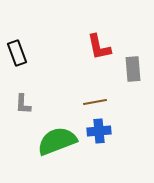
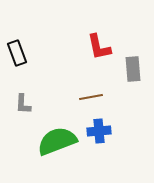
brown line: moved 4 px left, 5 px up
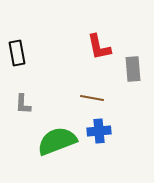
black rectangle: rotated 10 degrees clockwise
brown line: moved 1 px right, 1 px down; rotated 20 degrees clockwise
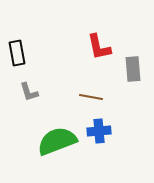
brown line: moved 1 px left, 1 px up
gray L-shape: moved 6 px right, 12 px up; rotated 20 degrees counterclockwise
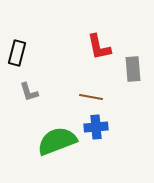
black rectangle: rotated 25 degrees clockwise
blue cross: moved 3 px left, 4 px up
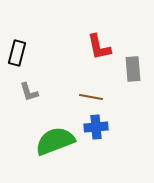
green semicircle: moved 2 px left
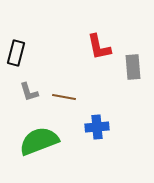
black rectangle: moved 1 px left
gray rectangle: moved 2 px up
brown line: moved 27 px left
blue cross: moved 1 px right
green semicircle: moved 16 px left
